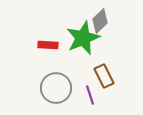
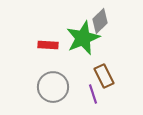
gray circle: moved 3 px left, 1 px up
purple line: moved 3 px right, 1 px up
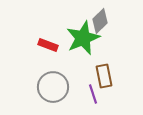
red rectangle: rotated 18 degrees clockwise
brown rectangle: rotated 15 degrees clockwise
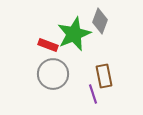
gray diamond: rotated 25 degrees counterclockwise
green star: moved 9 px left, 4 px up
gray circle: moved 13 px up
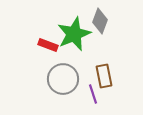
gray circle: moved 10 px right, 5 px down
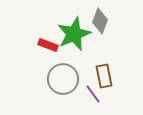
purple line: rotated 18 degrees counterclockwise
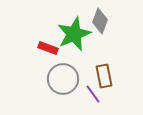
red rectangle: moved 3 px down
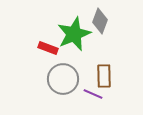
brown rectangle: rotated 10 degrees clockwise
purple line: rotated 30 degrees counterclockwise
